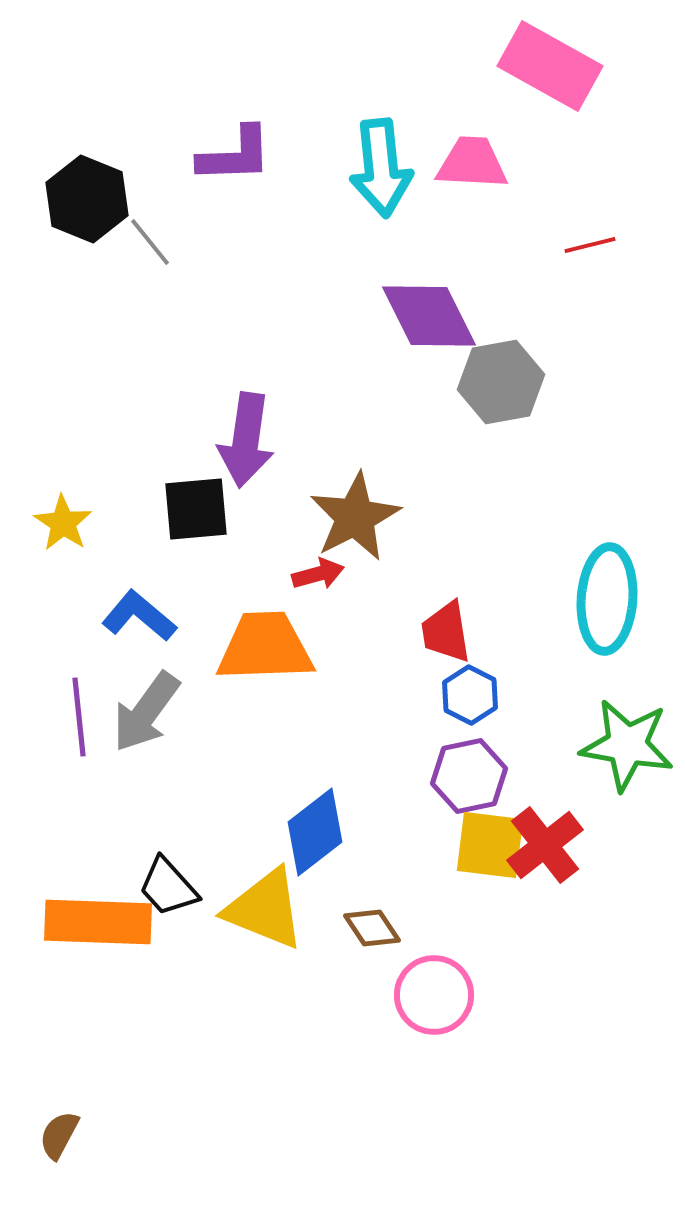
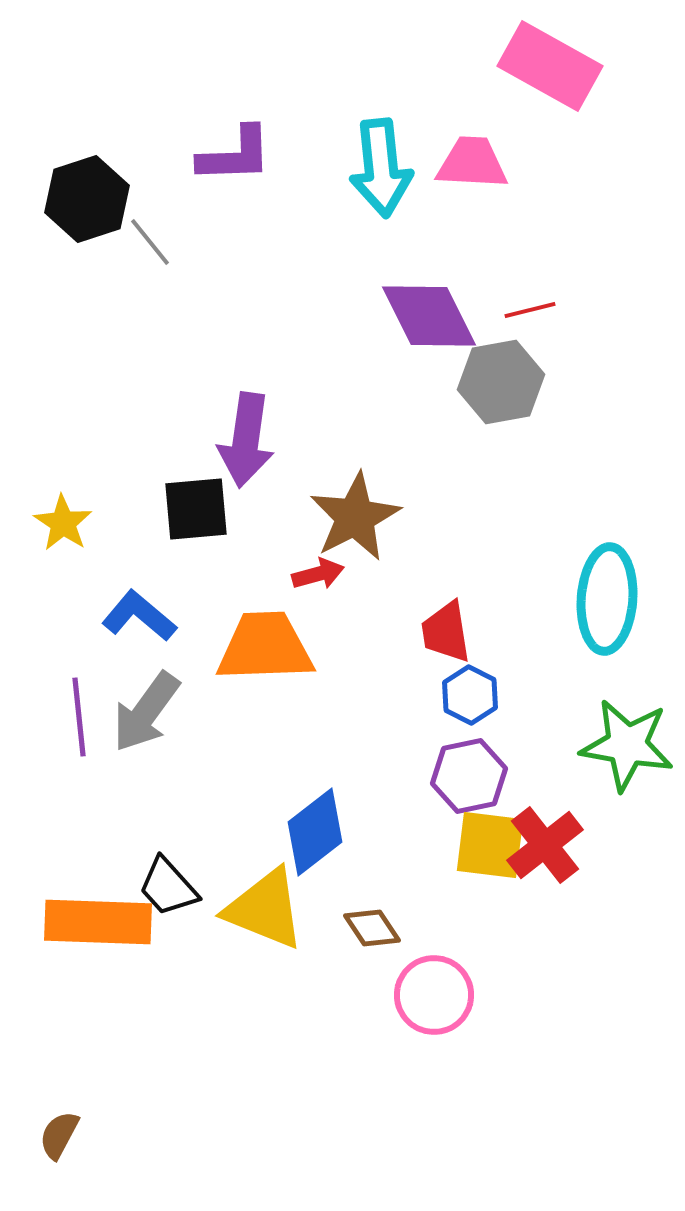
black hexagon: rotated 20 degrees clockwise
red line: moved 60 px left, 65 px down
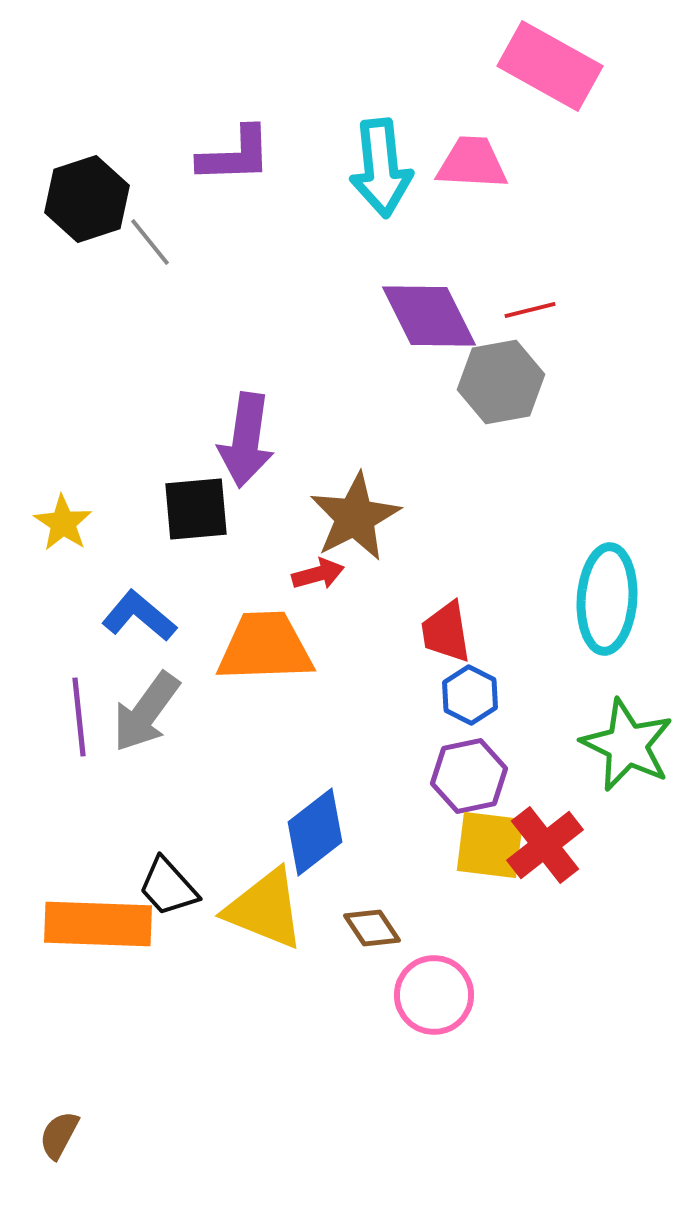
green star: rotated 16 degrees clockwise
orange rectangle: moved 2 px down
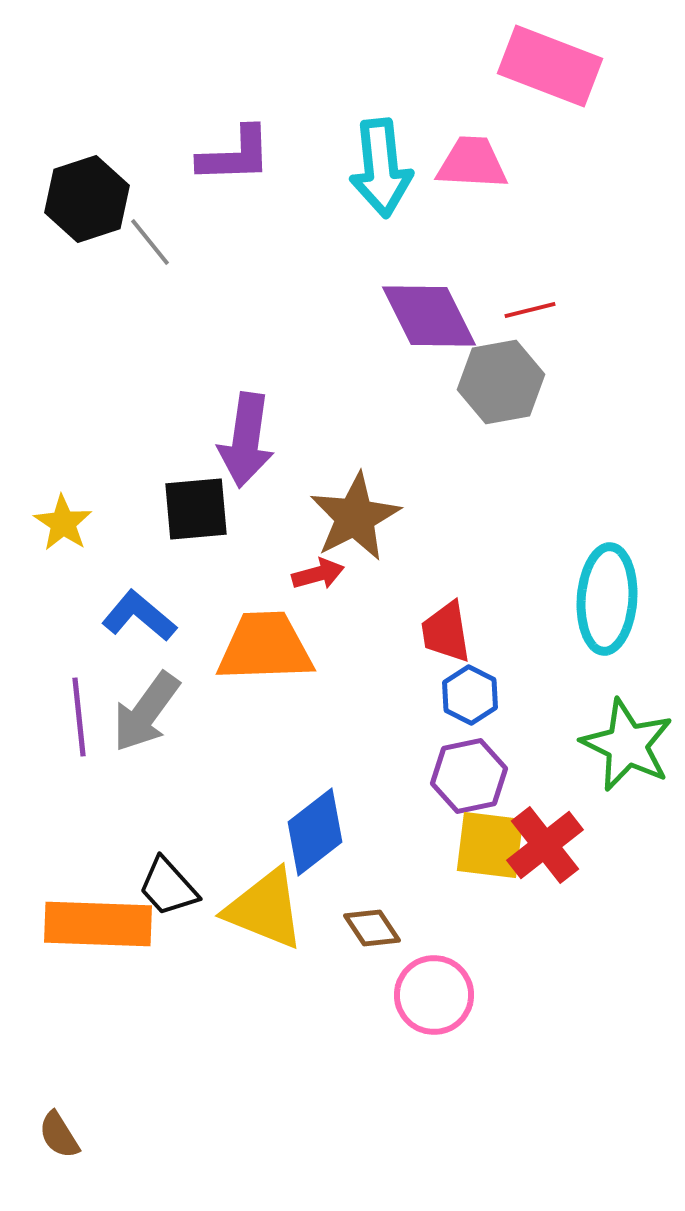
pink rectangle: rotated 8 degrees counterclockwise
brown semicircle: rotated 60 degrees counterclockwise
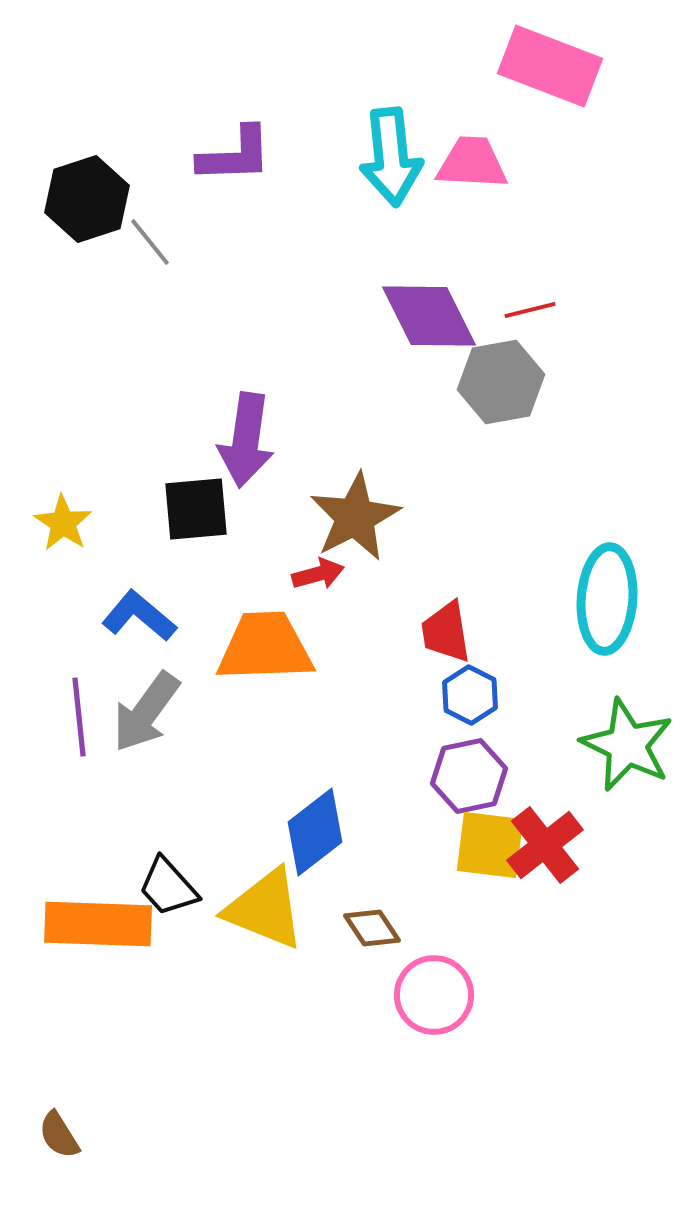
cyan arrow: moved 10 px right, 11 px up
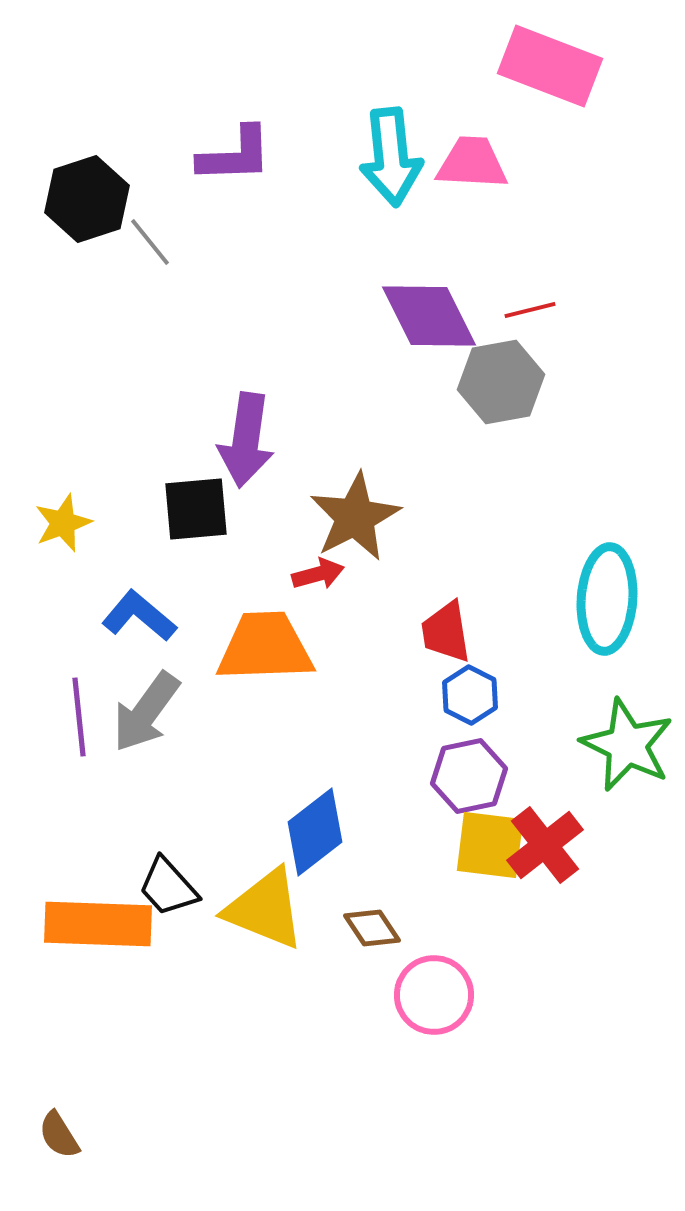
yellow star: rotated 18 degrees clockwise
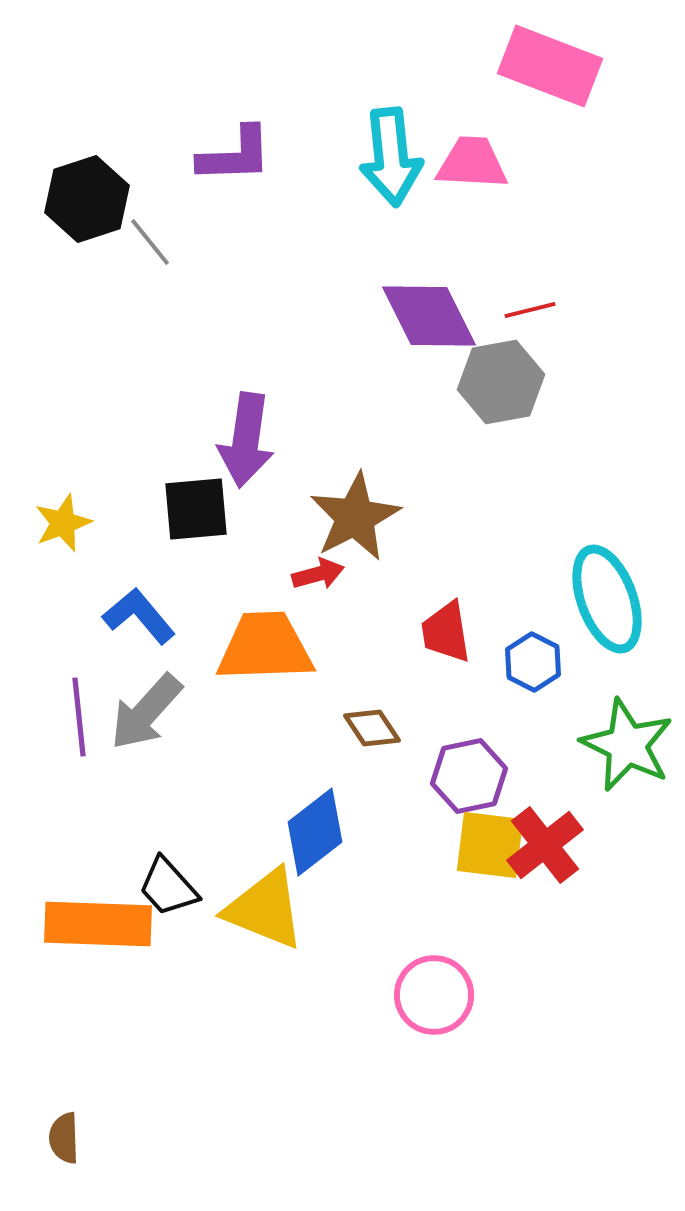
cyan ellipse: rotated 24 degrees counterclockwise
blue L-shape: rotated 10 degrees clockwise
blue hexagon: moved 63 px right, 33 px up
gray arrow: rotated 6 degrees clockwise
brown diamond: moved 200 px up
brown semicircle: moved 5 px right, 3 px down; rotated 30 degrees clockwise
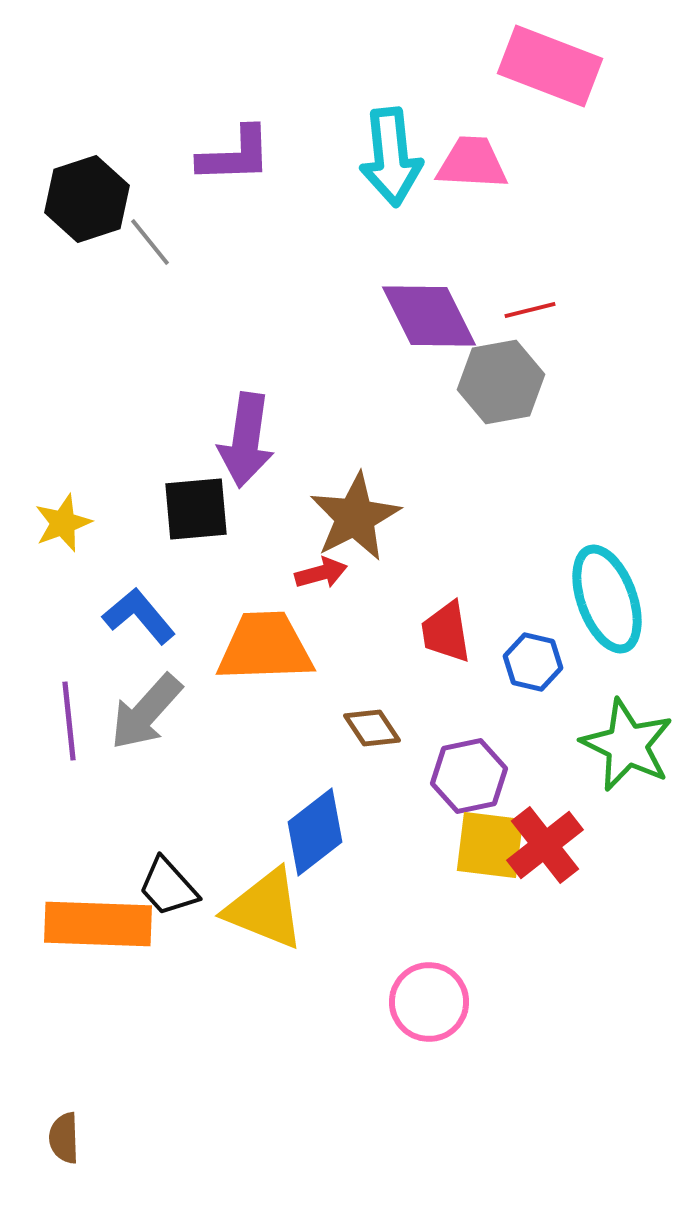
red arrow: moved 3 px right, 1 px up
blue hexagon: rotated 14 degrees counterclockwise
purple line: moved 10 px left, 4 px down
pink circle: moved 5 px left, 7 px down
